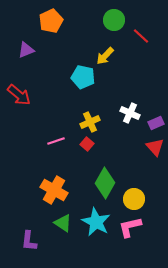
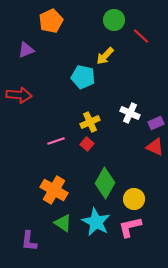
red arrow: rotated 35 degrees counterclockwise
red triangle: rotated 24 degrees counterclockwise
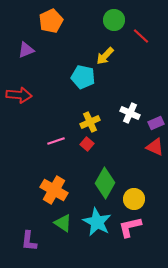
cyan star: moved 1 px right
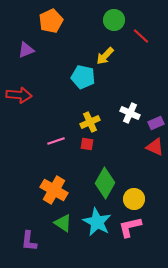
red square: rotated 32 degrees counterclockwise
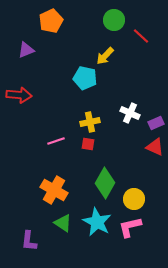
cyan pentagon: moved 2 px right, 1 px down
yellow cross: rotated 12 degrees clockwise
red square: moved 1 px right
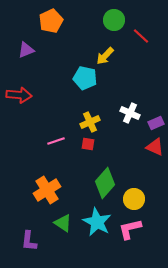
yellow cross: rotated 12 degrees counterclockwise
green diamond: rotated 12 degrees clockwise
orange cross: moved 7 px left; rotated 28 degrees clockwise
pink L-shape: moved 2 px down
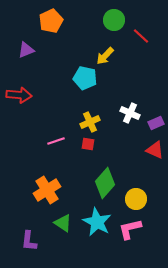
red triangle: moved 3 px down
yellow circle: moved 2 px right
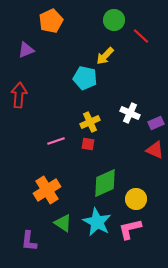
red arrow: rotated 90 degrees counterclockwise
green diamond: rotated 24 degrees clockwise
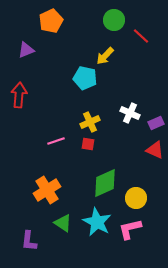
yellow circle: moved 1 px up
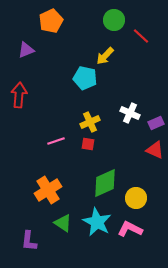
orange cross: moved 1 px right
pink L-shape: rotated 40 degrees clockwise
